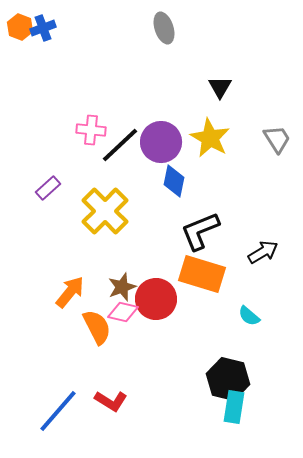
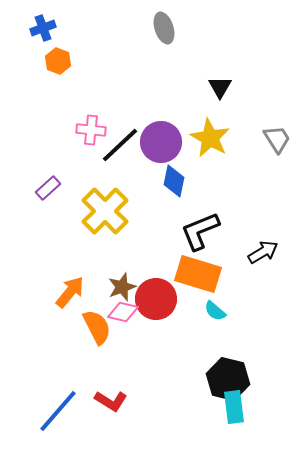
orange hexagon: moved 38 px right, 34 px down
orange rectangle: moved 4 px left
cyan semicircle: moved 34 px left, 5 px up
cyan rectangle: rotated 16 degrees counterclockwise
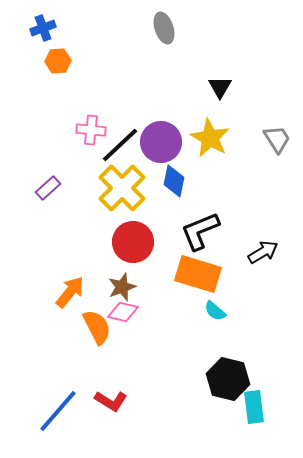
orange hexagon: rotated 25 degrees counterclockwise
yellow cross: moved 17 px right, 23 px up
red circle: moved 23 px left, 57 px up
cyan rectangle: moved 20 px right
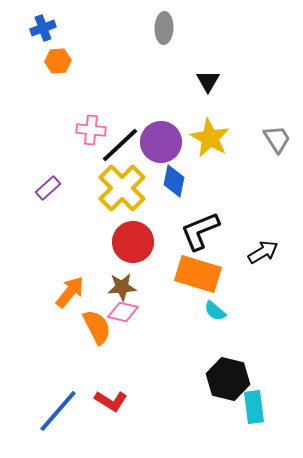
gray ellipse: rotated 20 degrees clockwise
black triangle: moved 12 px left, 6 px up
brown star: rotated 16 degrees clockwise
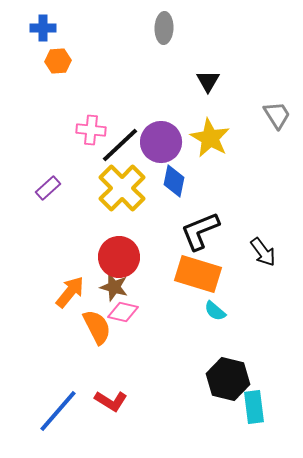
blue cross: rotated 20 degrees clockwise
gray trapezoid: moved 24 px up
red circle: moved 14 px left, 15 px down
black arrow: rotated 84 degrees clockwise
brown star: moved 8 px left; rotated 20 degrees clockwise
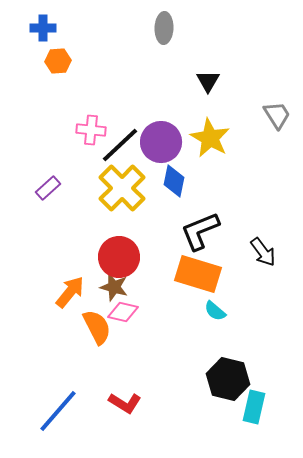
red L-shape: moved 14 px right, 2 px down
cyan rectangle: rotated 20 degrees clockwise
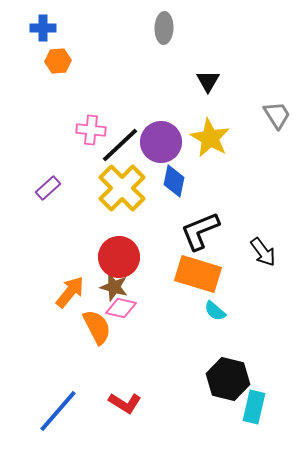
pink diamond: moved 2 px left, 4 px up
